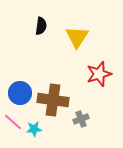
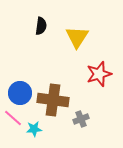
pink line: moved 4 px up
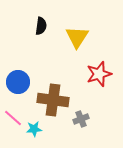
blue circle: moved 2 px left, 11 px up
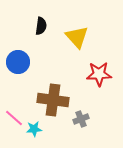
yellow triangle: rotated 15 degrees counterclockwise
red star: rotated 15 degrees clockwise
blue circle: moved 20 px up
pink line: moved 1 px right
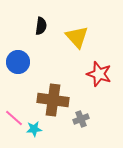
red star: rotated 20 degrees clockwise
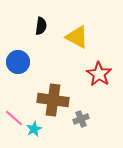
yellow triangle: rotated 20 degrees counterclockwise
red star: rotated 15 degrees clockwise
cyan star: rotated 21 degrees counterclockwise
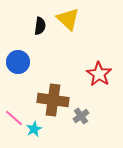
black semicircle: moved 1 px left
yellow triangle: moved 9 px left, 18 px up; rotated 15 degrees clockwise
gray cross: moved 3 px up; rotated 14 degrees counterclockwise
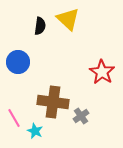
red star: moved 3 px right, 2 px up
brown cross: moved 2 px down
pink line: rotated 18 degrees clockwise
cyan star: moved 1 px right, 2 px down; rotated 21 degrees counterclockwise
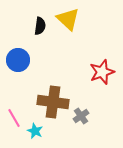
blue circle: moved 2 px up
red star: rotated 20 degrees clockwise
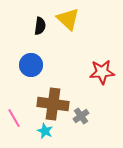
blue circle: moved 13 px right, 5 px down
red star: rotated 15 degrees clockwise
brown cross: moved 2 px down
cyan star: moved 10 px right
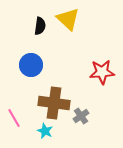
brown cross: moved 1 px right, 1 px up
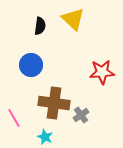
yellow triangle: moved 5 px right
gray cross: moved 1 px up
cyan star: moved 6 px down
